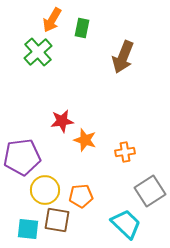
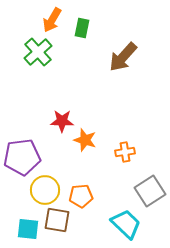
brown arrow: rotated 20 degrees clockwise
red star: rotated 10 degrees clockwise
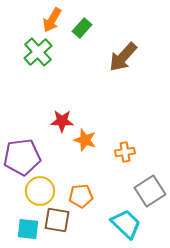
green rectangle: rotated 30 degrees clockwise
yellow circle: moved 5 px left, 1 px down
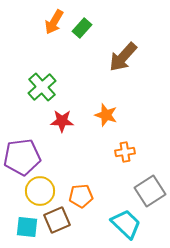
orange arrow: moved 2 px right, 2 px down
green cross: moved 4 px right, 35 px down
orange star: moved 21 px right, 25 px up
brown square: rotated 32 degrees counterclockwise
cyan square: moved 1 px left, 2 px up
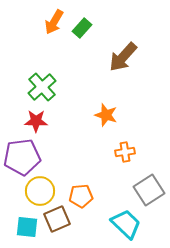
red star: moved 26 px left
gray square: moved 1 px left, 1 px up
brown square: moved 1 px up
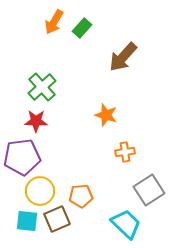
cyan square: moved 6 px up
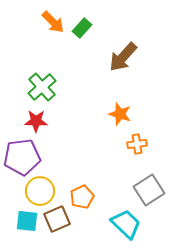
orange arrow: moved 1 px left; rotated 75 degrees counterclockwise
orange star: moved 14 px right, 1 px up
orange cross: moved 12 px right, 8 px up
orange pentagon: moved 1 px right, 1 px down; rotated 20 degrees counterclockwise
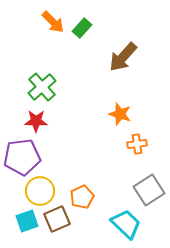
cyan square: rotated 25 degrees counterclockwise
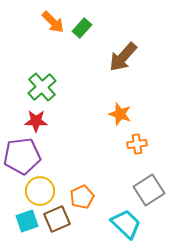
purple pentagon: moved 1 px up
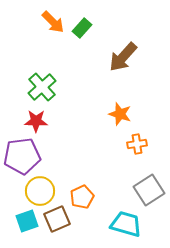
cyan trapezoid: rotated 28 degrees counterclockwise
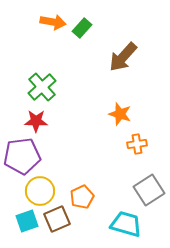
orange arrow: rotated 35 degrees counterclockwise
